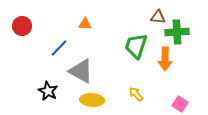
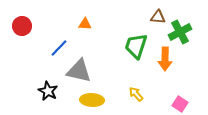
green cross: moved 3 px right; rotated 25 degrees counterclockwise
gray triangle: moved 2 px left; rotated 16 degrees counterclockwise
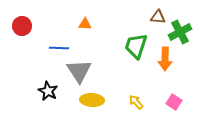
blue line: rotated 48 degrees clockwise
gray triangle: rotated 44 degrees clockwise
yellow arrow: moved 8 px down
pink square: moved 6 px left, 2 px up
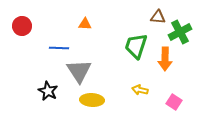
yellow arrow: moved 4 px right, 12 px up; rotated 35 degrees counterclockwise
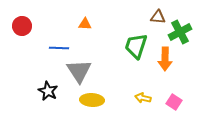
yellow arrow: moved 3 px right, 8 px down
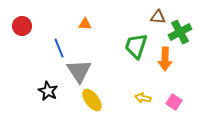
blue line: rotated 66 degrees clockwise
yellow ellipse: rotated 50 degrees clockwise
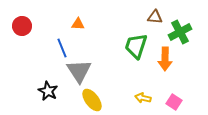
brown triangle: moved 3 px left
orange triangle: moved 7 px left
blue line: moved 3 px right
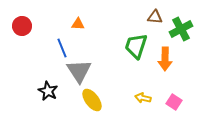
green cross: moved 1 px right, 3 px up
